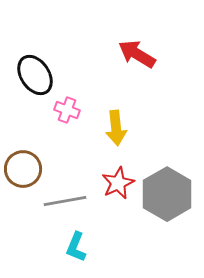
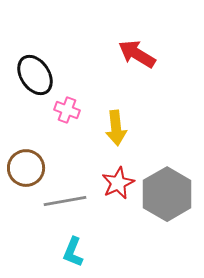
brown circle: moved 3 px right, 1 px up
cyan L-shape: moved 3 px left, 5 px down
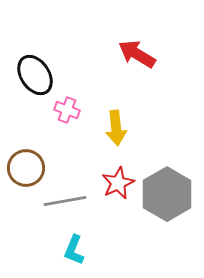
cyan L-shape: moved 1 px right, 2 px up
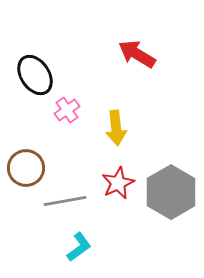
pink cross: rotated 35 degrees clockwise
gray hexagon: moved 4 px right, 2 px up
cyan L-shape: moved 5 px right, 3 px up; rotated 148 degrees counterclockwise
